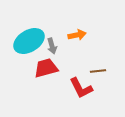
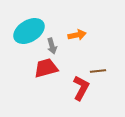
cyan ellipse: moved 10 px up
red L-shape: rotated 125 degrees counterclockwise
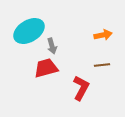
orange arrow: moved 26 px right
brown line: moved 4 px right, 6 px up
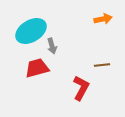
cyan ellipse: moved 2 px right
orange arrow: moved 16 px up
red trapezoid: moved 9 px left
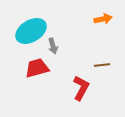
gray arrow: moved 1 px right
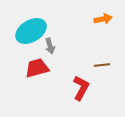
gray arrow: moved 3 px left
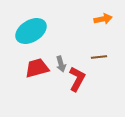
gray arrow: moved 11 px right, 18 px down
brown line: moved 3 px left, 8 px up
red L-shape: moved 4 px left, 9 px up
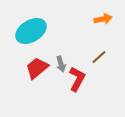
brown line: rotated 35 degrees counterclockwise
red trapezoid: rotated 25 degrees counterclockwise
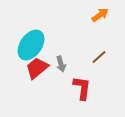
orange arrow: moved 3 px left, 4 px up; rotated 24 degrees counterclockwise
cyan ellipse: moved 14 px down; rotated 24 degrees counterclockwise
red L-shape: moved 5 px right, 9 px down; rotated 20 degrees counterclockwise
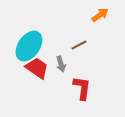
cyan ellipse: moved 2 px left, 1 px down
brown line: moved 20 px left, 12 px up; rotated 14 degrees clockwise
red trapezoid: rotated 75 degrees clockwise
